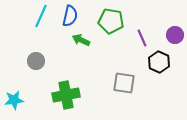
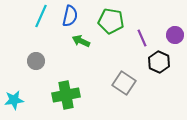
green arrow: moved 1 px down
gray square: rotated 25 degrees clockwise
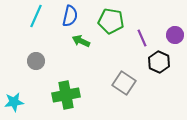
cyan line: moved 5 px left
cyan star: moved 2 px down
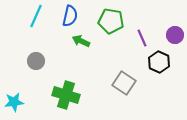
green cross: rotated 28 degrees clockwise
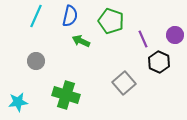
green pentagon: rotated 10 degrees clockwise
purple line: moved 1 px right, 1 px down
gray square: rotated 15 degrees clockwise
cyan star: moved 4 px right
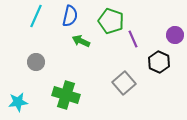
purple line: moved 10 px left
gray circle: moved 1 px down
